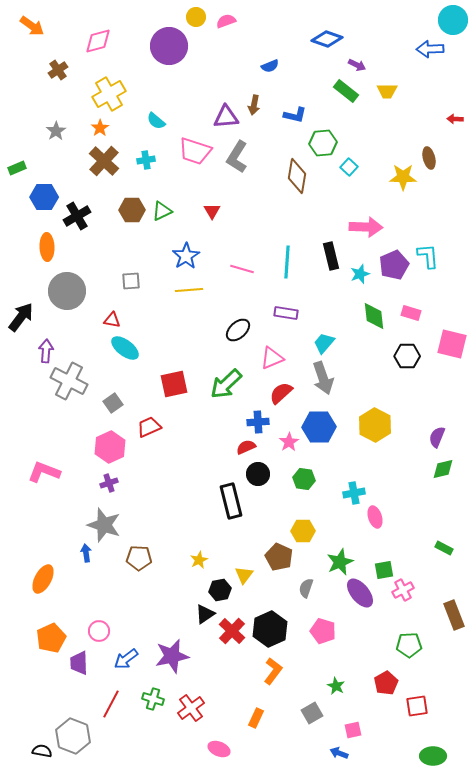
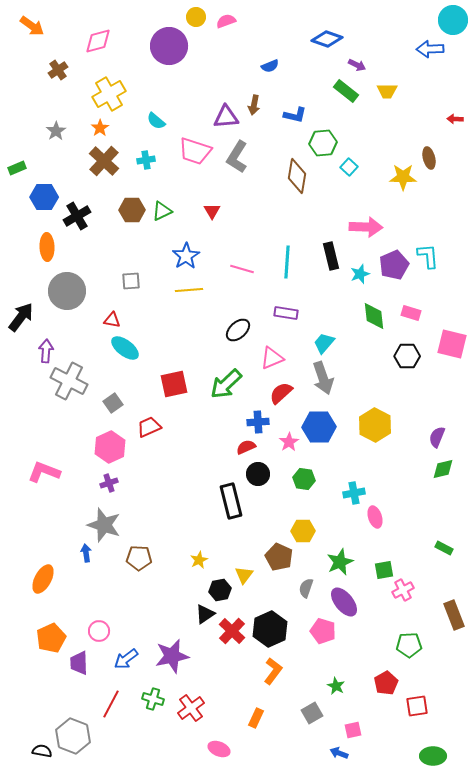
purple ellipse at (360, 593): moved 16 px left, 9 px down
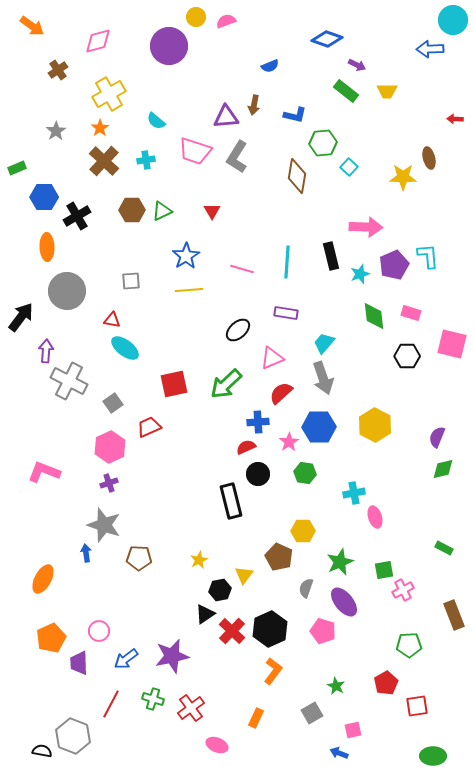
green hexagon at (304, 479): moved 1 px right, 6 px up
pink ellipse at (219, 749): moved 2 px left, 4 px up
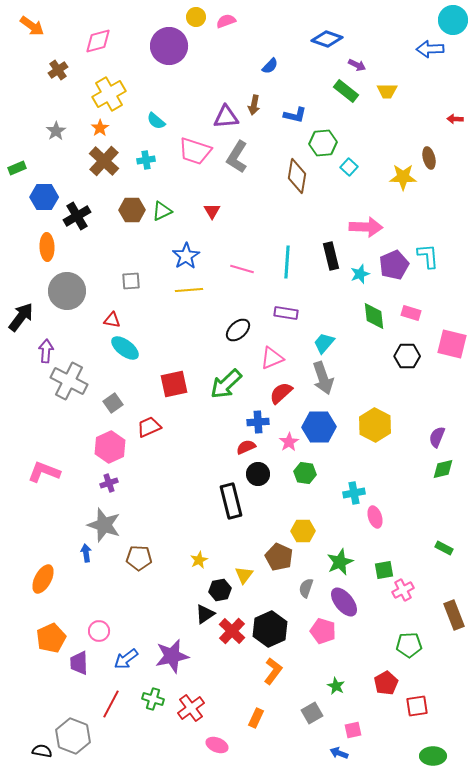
blue semicircle at (270, 66): rotated 24 degrees counterclockwise
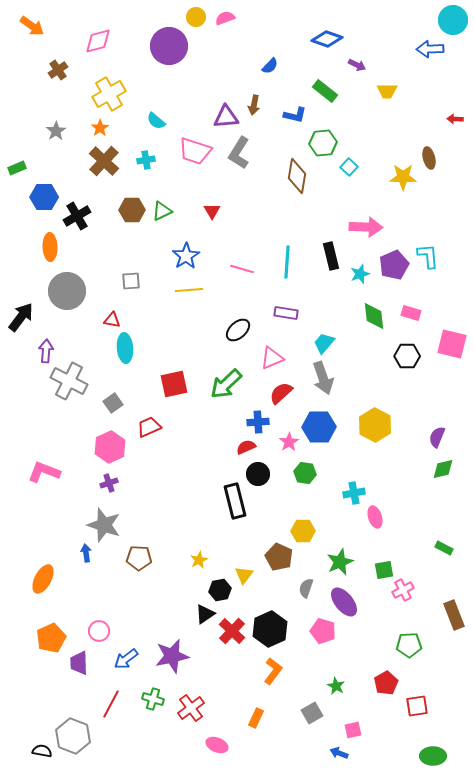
pink semicircle at (226, 21): moved 1 px left, 3 px up
green rectangle at (346, 91): moved 21 px left
gray L-shape at (237, 157): moved 2 px right, 4 px up
orange ellipse at (47, 247): moved 3 px right
cyan ellipse at (125, 348): rotated 48 degrees clockwise
black rectangle at (231, 501): moved 4 px right
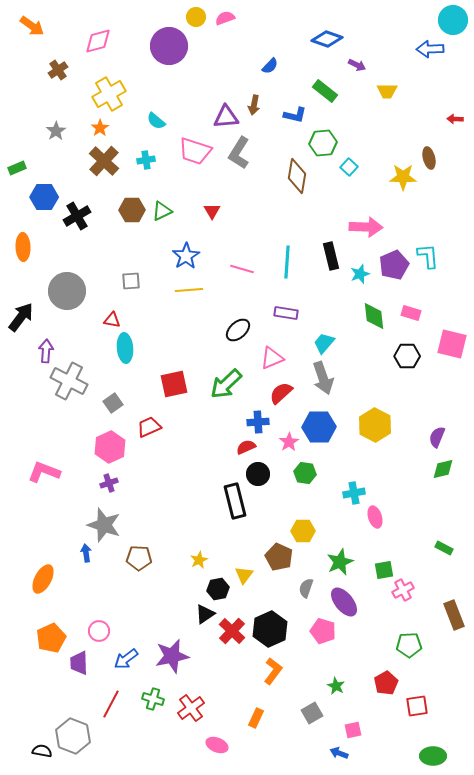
orange ellipse at (50, 247): moved 27 px left
black hexagon at (220, 590): moved 2 px left, 1 px up
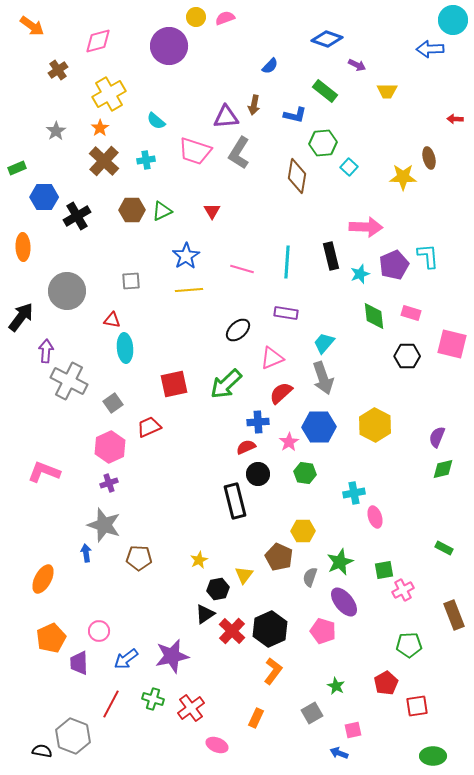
gray semicircle at (306, 588): moved 4 px right, 11 px up
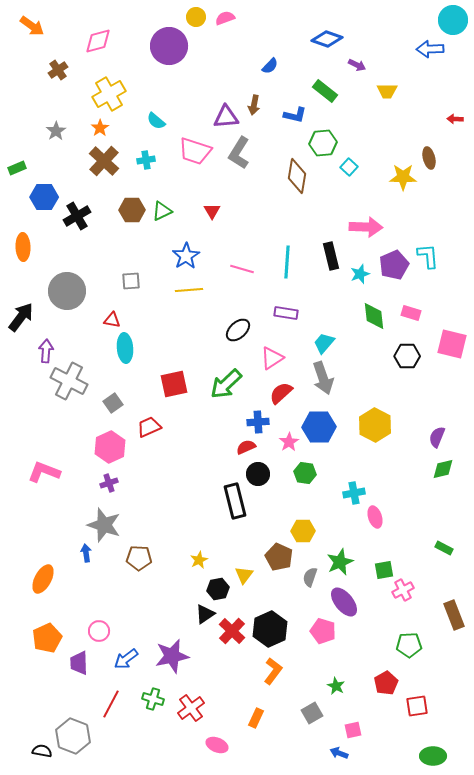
pink triangle at (272, 358): rotated 10 degrees counterclockwise
orange pentagon at (51, 638): moved 4 px left
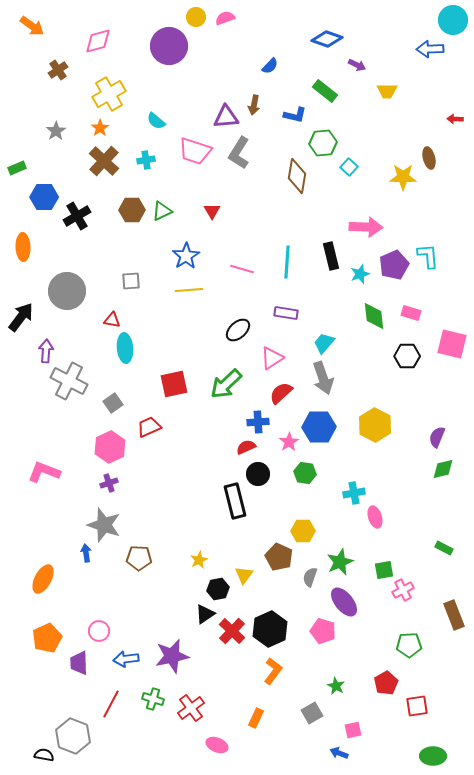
blue arrow at (126, 659): rotated 30 degrees clockwise
black semicircle at (42, 751): moved 2 px right, 4 px down
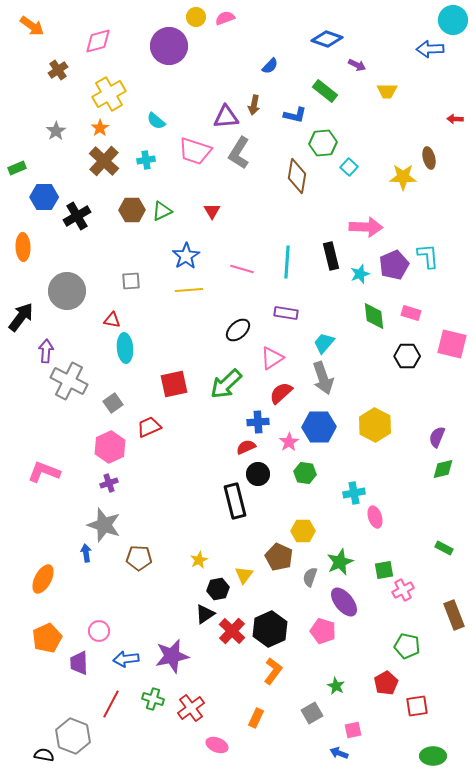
green pentagon at (409, 645): moved 2 px left, 1 px down; rotated 15 degrees clockwise
